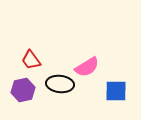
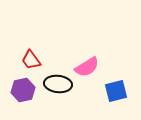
black ellipse: moved 2 px left
blue square: rotated 15 degrees counterclockwise
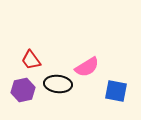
blue square: rotated 25 degrees clockwise
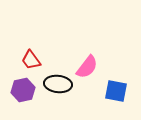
pink semicircle: rotated 20 degrees counterclockwise
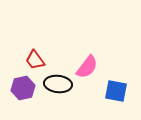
red trapezoid: moved 4 px right
purple hexagon: moved 2 px up
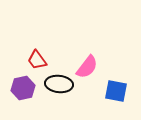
red trapezoid: moved 2 px right
black ellipse: moved 1 px right
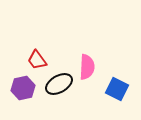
pink semicircle: rotated 35 degrees counterclockwise
black ellipse: rotated 36 degrees counterclockwise
blue square: moved 1 px right, 2 px up; rotated 15 degrees clockwise
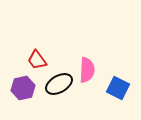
pink semicircle: moved 3 px down
blue square: moved 1 px right, 1 px up
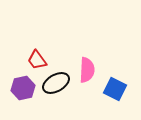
black ellipse: moved 3 px left, 1 px up
blue square: moved 3 px left, 1 px down
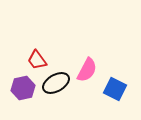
pink semicircle: rotated 25 degrees clockwise
